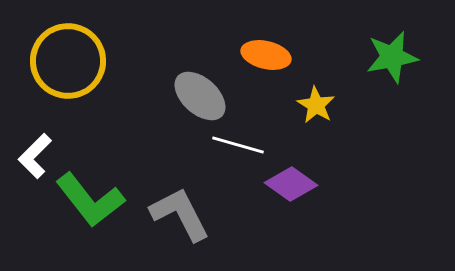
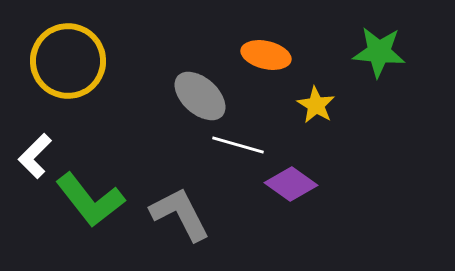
green star: moved 13 px left, 5 px up; rotated 16 degrees clockwise
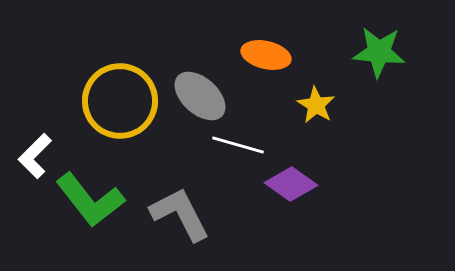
yellow circle: moved 52 px right, 40 px down
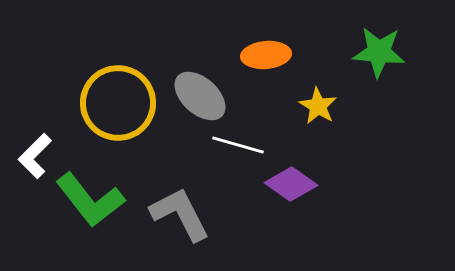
orange ellipse: rotated 18 degrees counterclockwise
yellow circle: moved 2 px left, 2 px down
yellow star: moved 2 px right, 1 px down
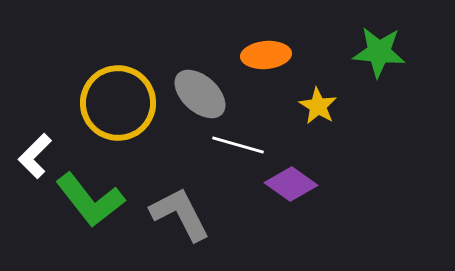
gray ellipse: moved 2 px up
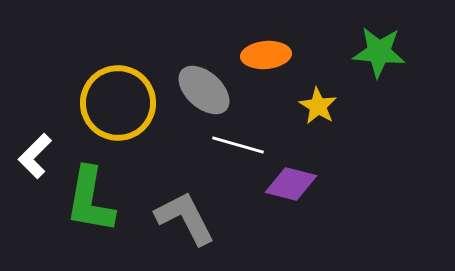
gray ellipse: moved 4 px right, 4 px up
purple diamond: rotated 21 degrees counterclockwise
green L-shape: rotated 48 degrees clockwise
gray L-shape: moved 5 px right, 4 px down
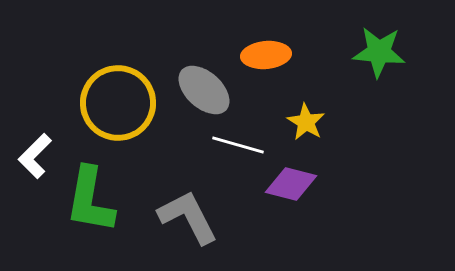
yellow star: moved 12 px left, 16 px down
gray L-shape: moved 3 px right, 1 px up
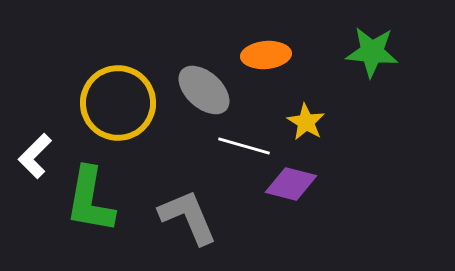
green star: moved 7 px left
white line: moved 6 px right, 1 px down
gray L-shape: rotated 4 degrees clockwise
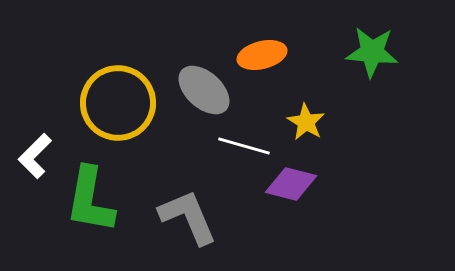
orange ellipse: moved 4 px left; rotated 9 degrees counterclockwise
